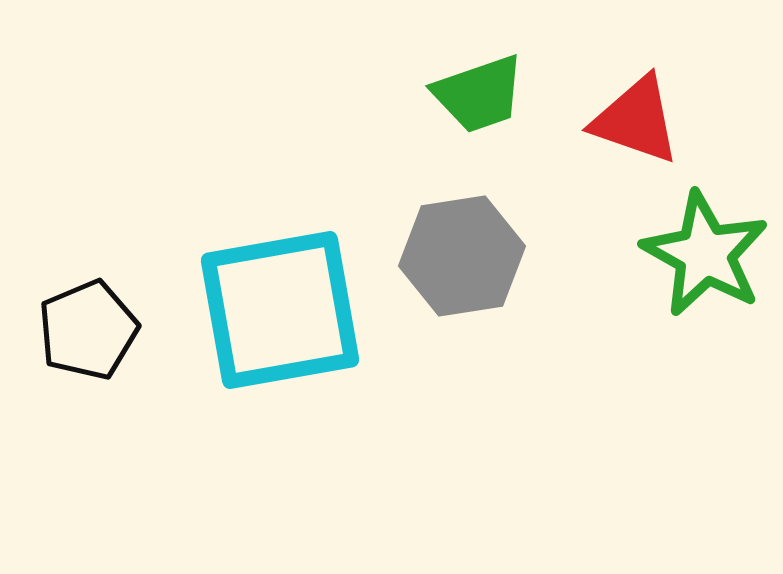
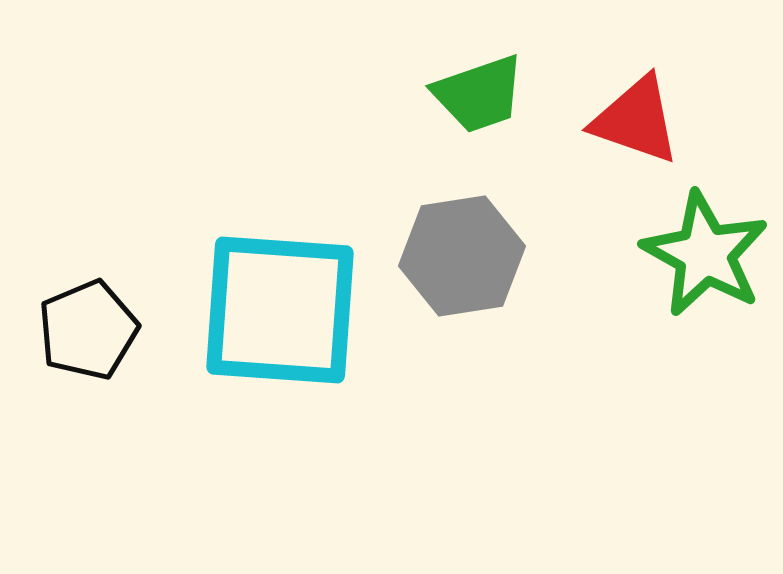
cyan square: rotated 14 degrees clockwise
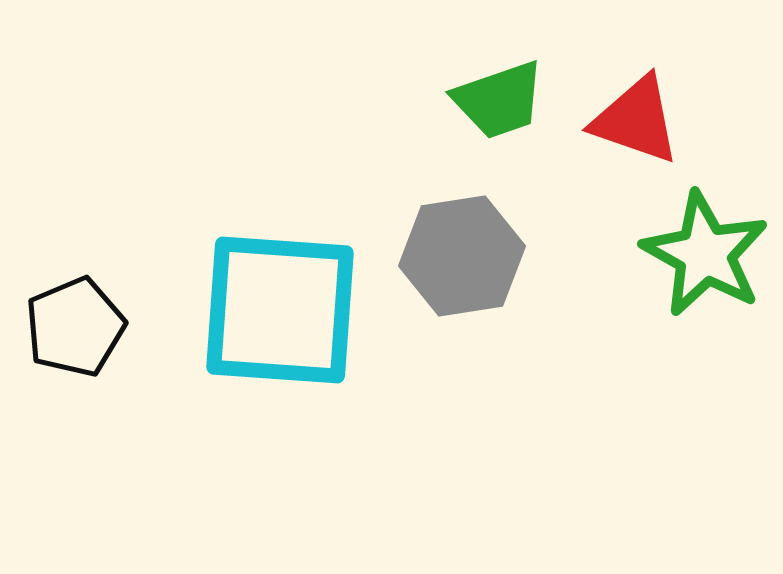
green trapezoid: moved 20 px right, 6 px down
black pentagon: moved 13 px left, 3 px up
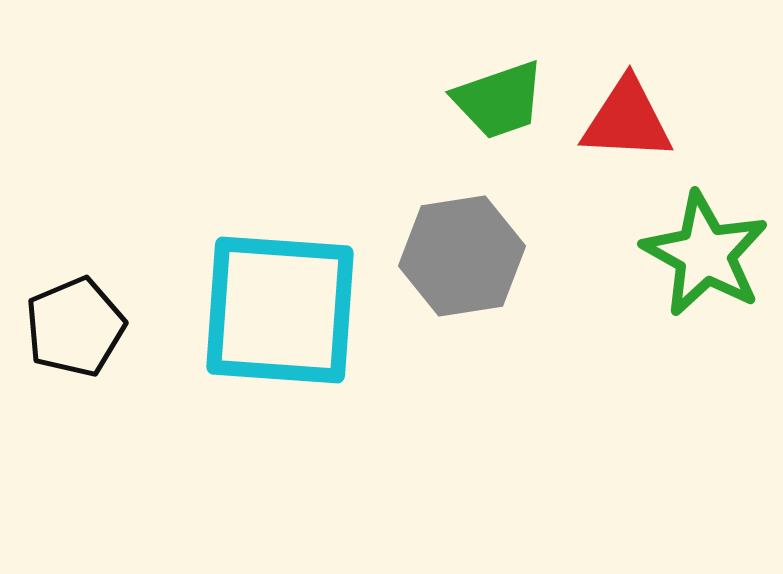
red triangle: moved 9 px left; rotated 16 degrees counterclockwise
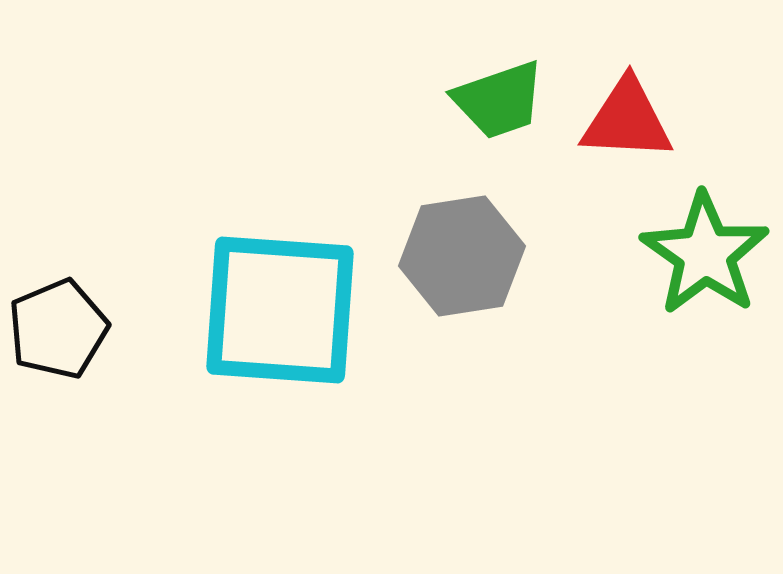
green star: rotated 6 degrees clockwise
black pentagon: moved 17 px left, 2 px down
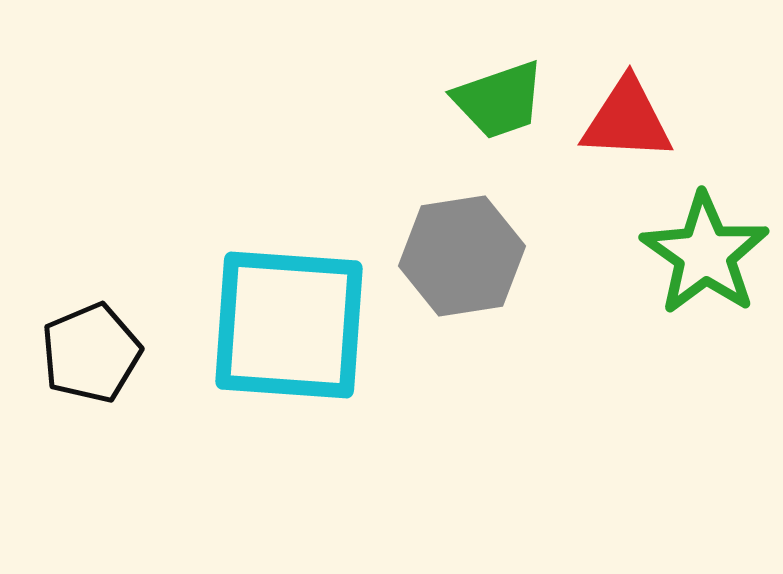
cyan square: moved 9 px right, 15 px down
black pentagon: moved 33 px right, 24 px down
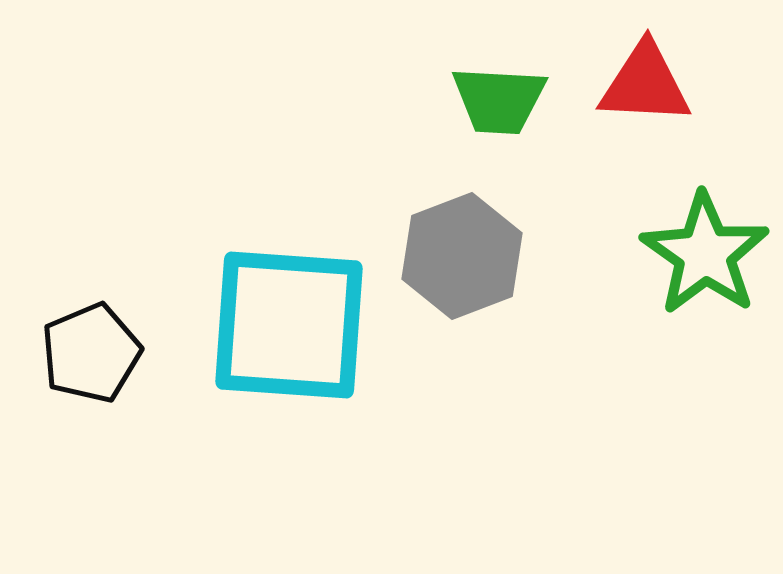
green trapezoid: rotated 22 degrees clockwise
red triangle: moved 18 px right, 36 px up
gray hexagon: rotated 12 degrees counterclockwise
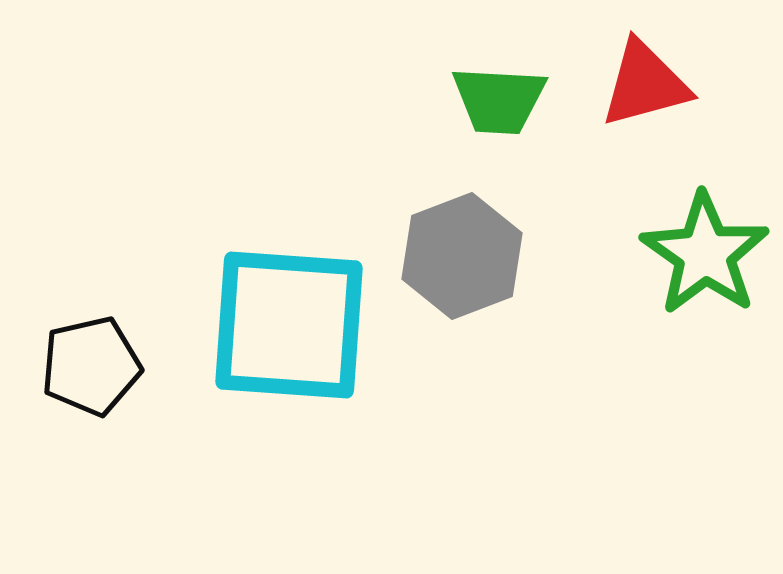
red triangle: rotated 18 degrees counterclockwise
black pentagon: moved 13 px down; rotated 10 degrees clockwise
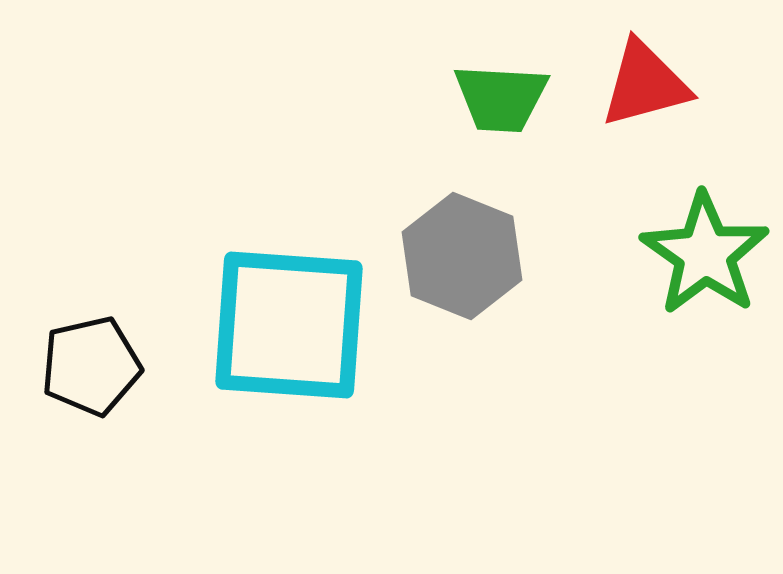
green trapezoid: moved 2 px right, 2 px up
gray hexagon: rotated 17 degrees counterclockwise
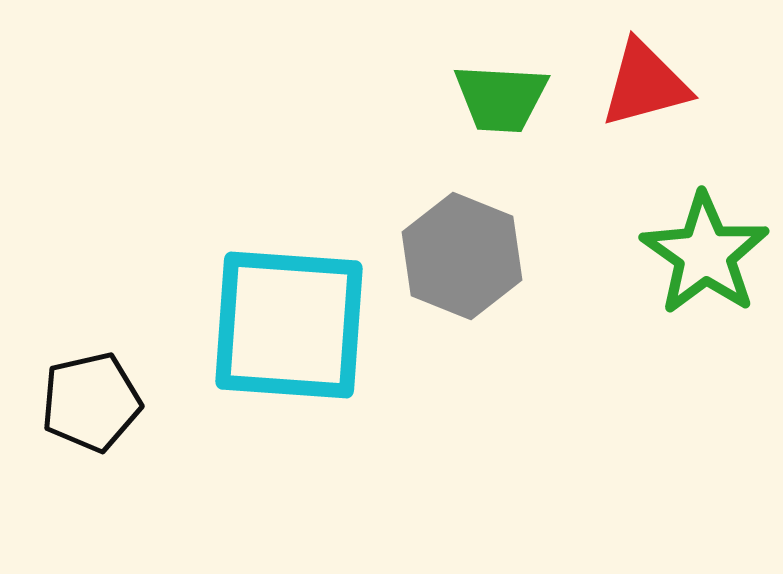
black pentagon: moved 36 px down
